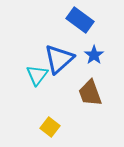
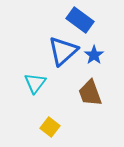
blue triangle: moved 4 px right, 8 px up
cyan triangle: moved 2 px left, 8 px down
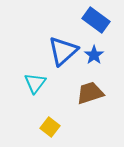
blue rectangle: moved 16 px right
brown trapezoid: rotated 92 degrees clockwise
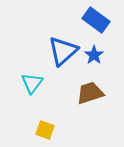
cyan triangle: moved 3 px left
yellow square: moved 5 px left, 3 px down; rotated 18 degrees counterclockwise
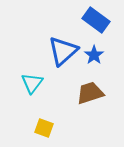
yellow square: moved 1 px left, 2 px up
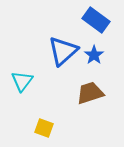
cyan triangle: moved 10 px left, 2 px up
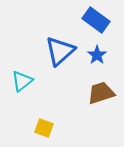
blue triangle: moved 3 px left
blue star: moved 3 px right
cyan triangle: rotated 15 degrees clockwise
brown trapezoid: moved 11 px right
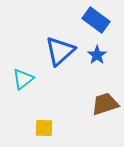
cyan triangle: moved 1 px right, 2 px up
brown trapezoid: moved 4 px right, 11 px down
yellow square: rotated 18 degrees counterclockwise
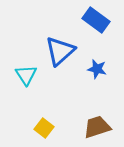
blue star: moved 14 px down; rotated 24 degrees counterclockwise
cyan triangle: moved 3 px right, 4 px up; rotated 25 degrees counterclockwise
brown trapezoid: moved 8 px left, 23 px down
yellow square: rotated 36 degrees clockwise
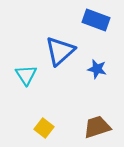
blue rectangle: rotated 16 degrees counterclockwise
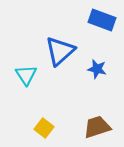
blue rectangle: moved 6 px right
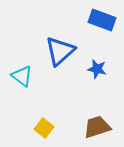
cyan triangle: moved 4 px left, 1 px down; rotated 20 degrees counterclockwise
